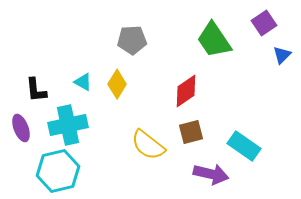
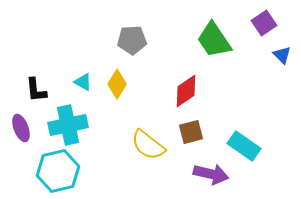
blue triangle: rotated 30 degrees counterclockwise
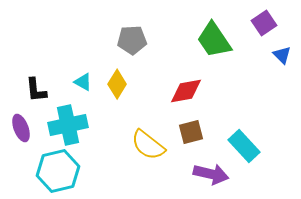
red diamond: rotated 24 degrees clockwise
cyan rectangle: rotated 12 degrees clockwise
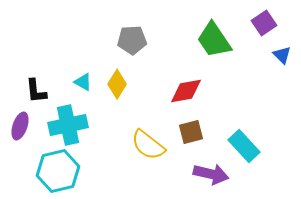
black L-shape: moved 1 px down
purple ellipse: moved 1 px left, 2 px up; rotated 40 degrees clockwise
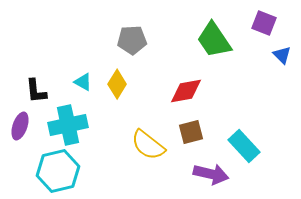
purple square: rotated 35 degrees counterclockwise
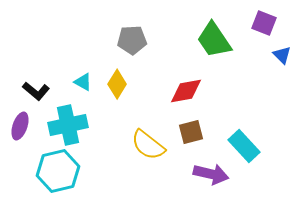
black L-shape: rotated 44 degrees counterclockwise
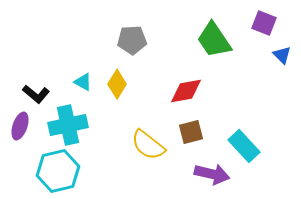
black L-shape: moved 3 px down
purple arrow: moved 1 px right
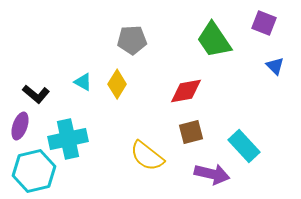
blue triangle: moved 7 px left, 11 px down
cyan cross: moved 14 px down
yellow semicircle: moved 1 px left, 11 px down
cyan hexagon: moved 24 px left
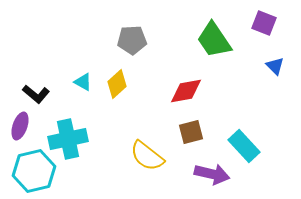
yellow diamond: rotated 16 degrees clockwise
